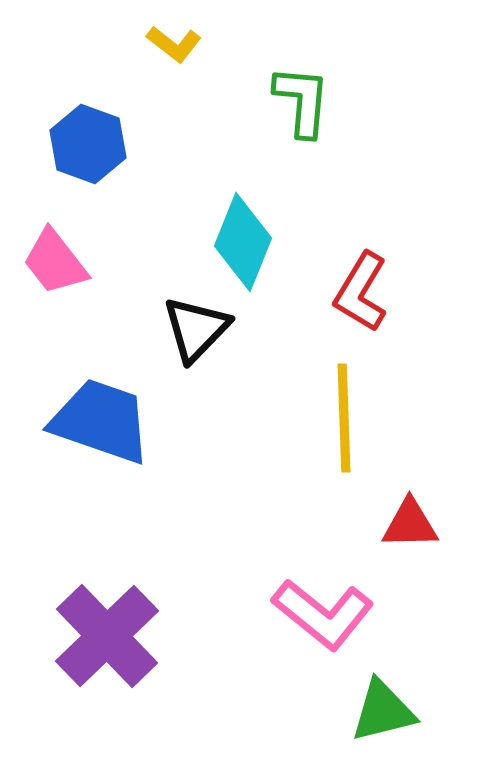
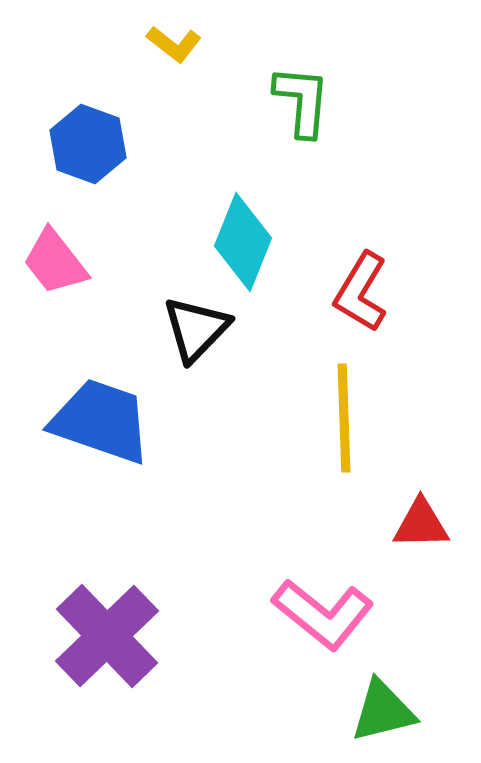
red triangle: moved 11 px right
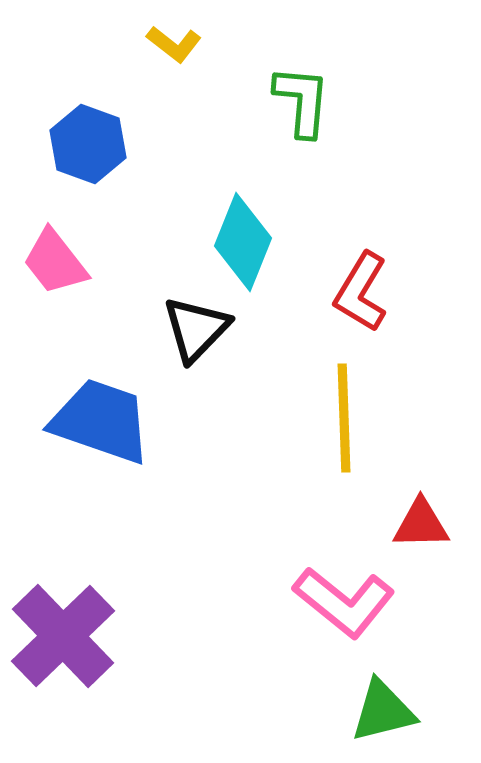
pink L-shape: moved 21 px right, 12 px up
purple cross: moved 44 px left
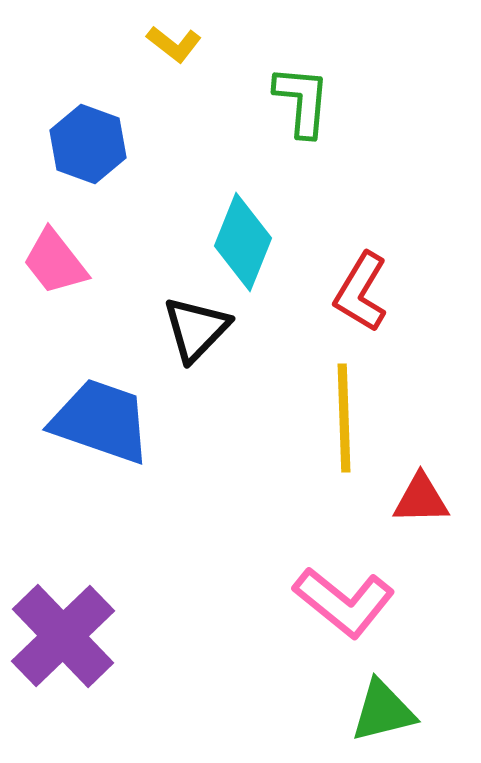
red triangle: moved 25 px up
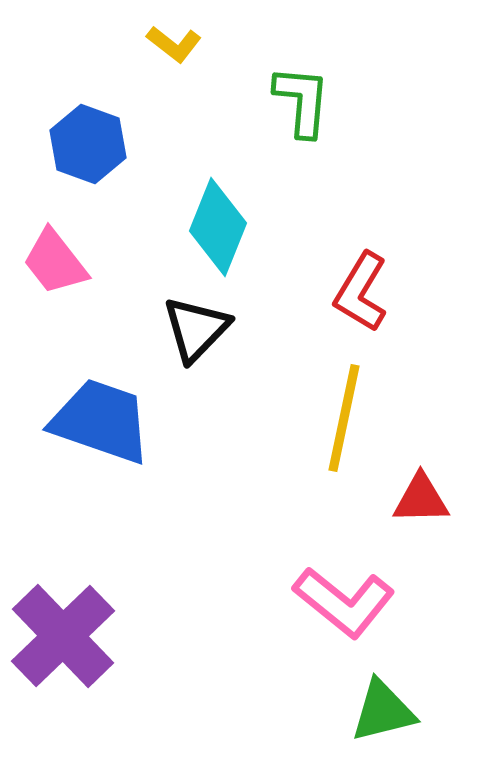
cyan diamond: moved 25 px left, 15 px up
yellow line: rotated 14 degrees clockwise
